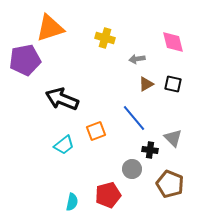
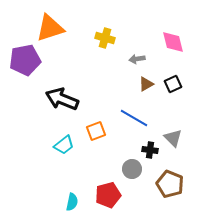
black square: rotated 36 degrees counterclockwise
blue line: rotated 20 degrees counterclockwise
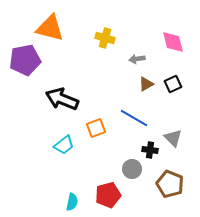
orange triangle: rotated 32 degrees clockwise
orange square: moved 3 px up
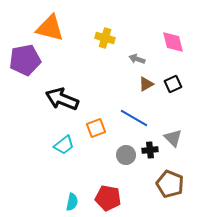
gray arrow: rotated 28 degrees clockwise
black cross: rotated 14 degrees counterclockwise
gray circle: moved 6 px left, 14 px up
red pentagon: moved 3 px down; rotated 25 degrees clockwise
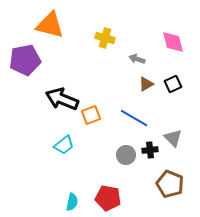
orange triangle: moved 3 px up
orange square: moved 5 px left, 13 px up
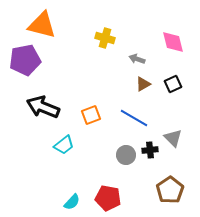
orange triangle: moved 8 px left
brown triangle: moved 3 px left
black arrow: moved 19 px left, 8 px down
brown pentagon: moved 6 px down; rotated 16 degrees clockwise
cyan semicircle: rotated 30 degrees clockwise
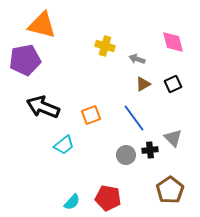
yellow cross: moved 8 px down
blue line: rotated 24 degrees clockwise
